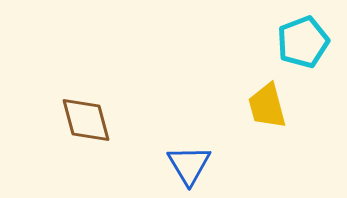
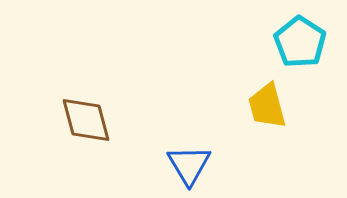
cyan pentagon: moved 3 px left; rotated 18 degrees counterclockwise
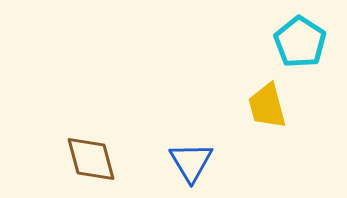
brown diamond: moved 5 px right, 39 px down
blue triangle: moved 2 px right, 3 px up
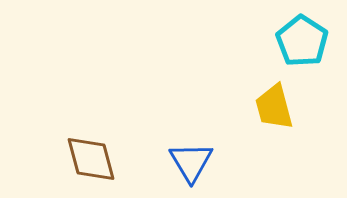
cyan pentagon: moved 2 px right, 1 px up
yellow trapezoid: moved 7 px right, 1 px down
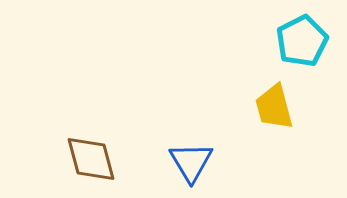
cyan pentagon: rotated 12 degrees clockwise
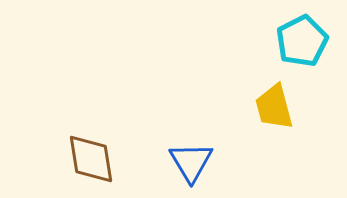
brown diamond: rotated 6 degrees clockwise
